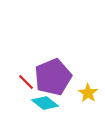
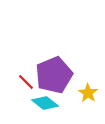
purple pentagon: moved 1 px right, 2 px up
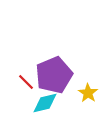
cyan diamond: rotated 52 degrees counterclockwise
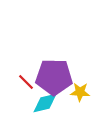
purple pentagon: moved 2 px down; rotated 24 degrees clockwise
yellow star: moved 8 px left, 1 px up; rotated 30 degrees counterclockwise
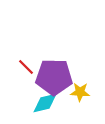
red line: moved 15 px up
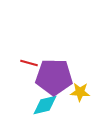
red line: moved 3 px right, 4 px up; rotated 30 degrees counterclockwise
cyan diamond: moved 2 px down
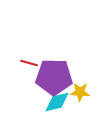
cyan diamond: moved 12 px right, 3 px up
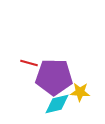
cyan diamond: moved 2 px down
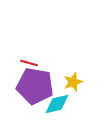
purple pentagon: moved 19 px left, 9 px down; rotated 9 degrees clockwise
yellow star: moved 7 px left, 10 px up; rotated 24 degrees counterclockwise
